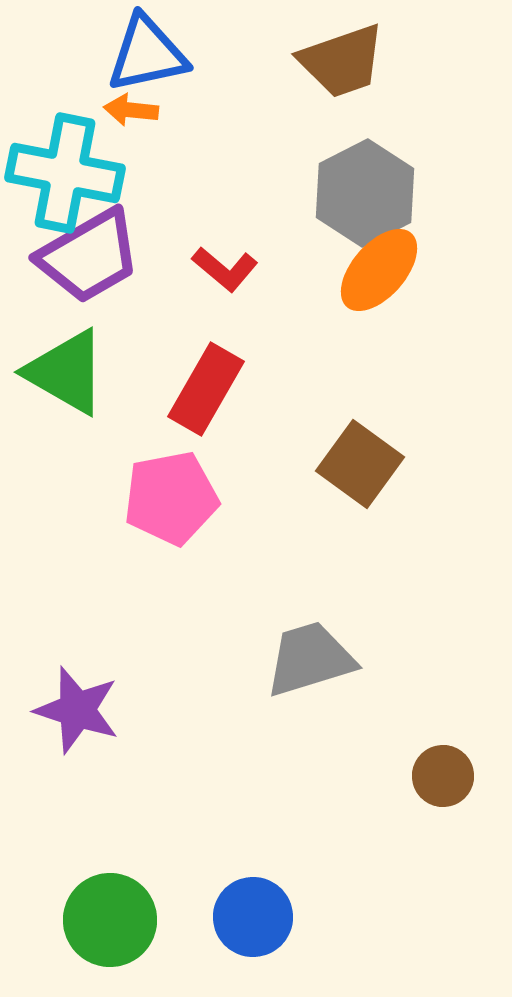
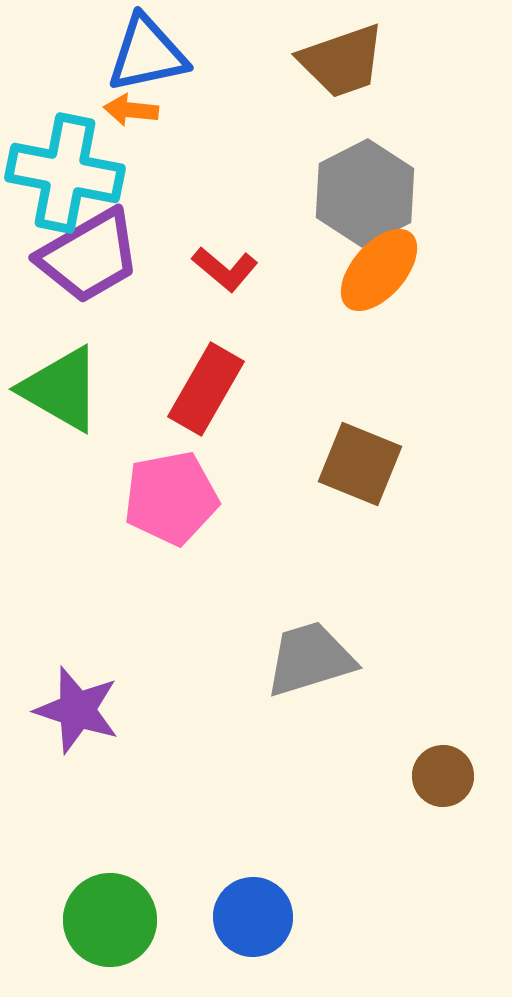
green triangle: moved 5 px left, 17 px down
brown square: rotated 14 degrees counterclockwise
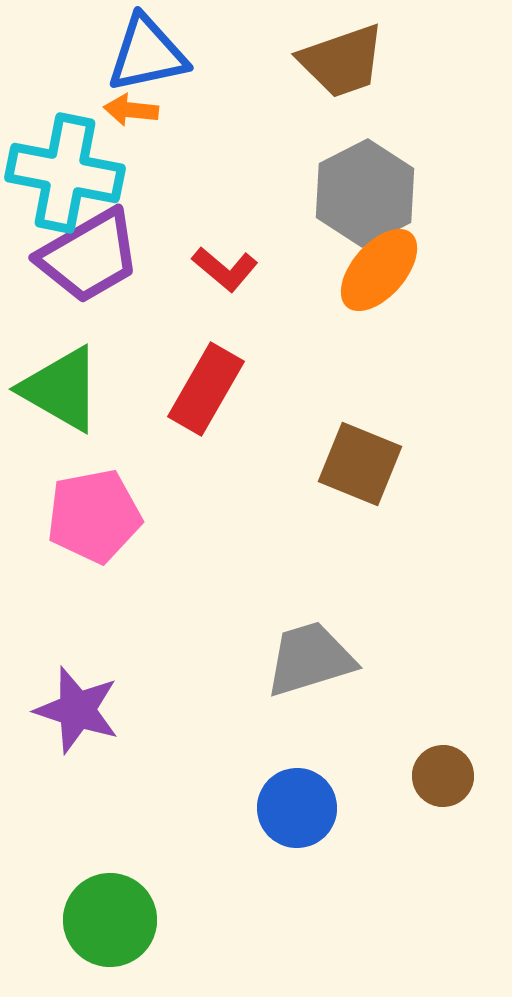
pink pentagon: moved 77 px left, 18 px down
blue circle: moved 44 px right, 109 px up
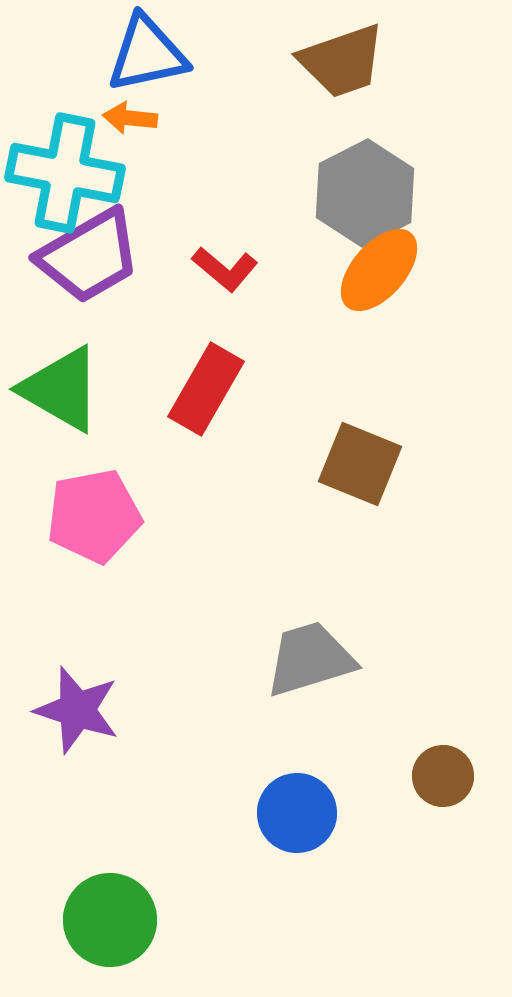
orange arrow: moved 1 px left, 8 px down
blue circle: moved 5 px down
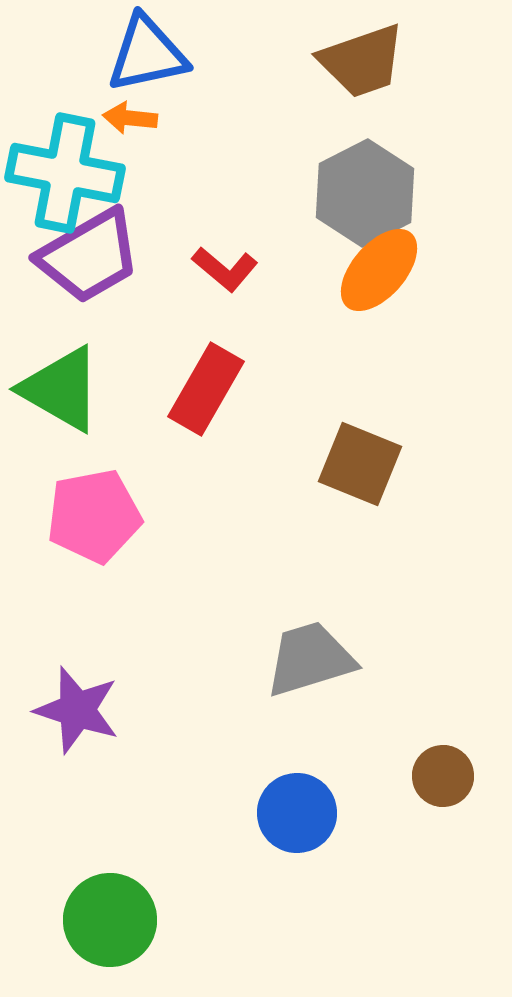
brown trapezoid: moved 20 px right
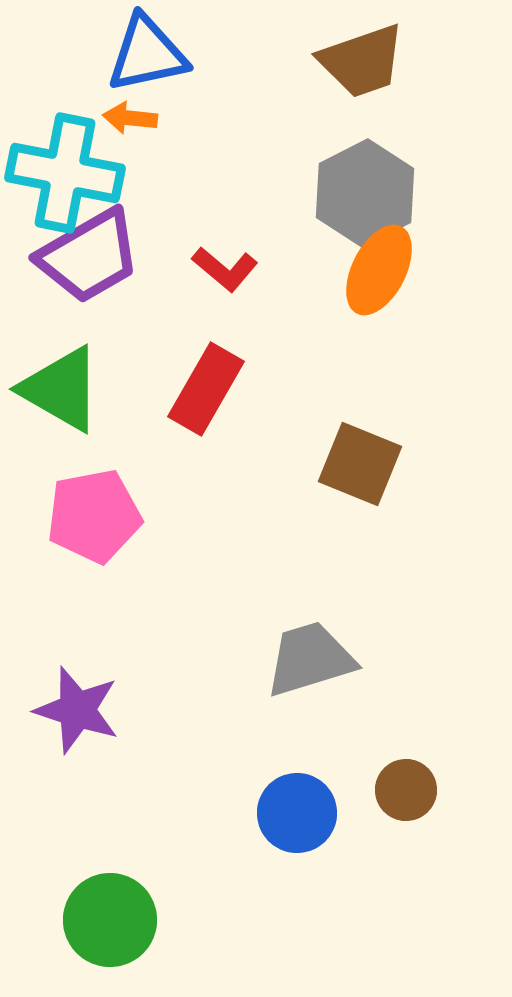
orange ellipse: rotated 14 degrees counterclockwise
brown circle: moved 37 px left, 14 px down
